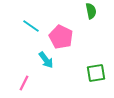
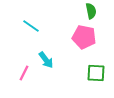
pink pentagon: moved 23 px right; rotated 15 degrees counterclockwise
green square: rotated 12 degrees clockwise
pink line: moved 10 px up
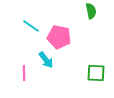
pink pentagon: moved 25 px left
pink line: rotated 28 degrees counterclockwise
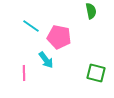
green square: rotated 12 degrees clockwise
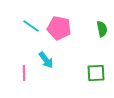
green semicircle: moved 11 px right, 18 px down
pink pentagon: moved 9 px up
green square: rotated 18 degrees counterclockwise
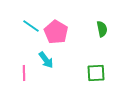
pink pentagon: moved 3 px left, 4 px down; rotated 20 degrees clockwise
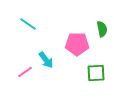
cyan line: moved 3 px left, 2 px up
pink pentagon: moved 21 px right, 12 px down; rotated 30 degrees counterclockwise
pink line: moved 1 px right, 1 px up; rotated 56 degrees clockwise
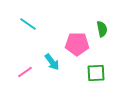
cyan arrow: moved 6 px right, 2 px down
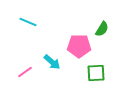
cyan line: moved 2 px up; rotated 12 degrees counterclockwise
green semicircle: rotated 42 degrees clockwise
pink pentagon: moved 2 px right, 2 px down
cyan arrow: rotated 12 degrees counterclockwise
